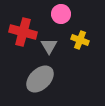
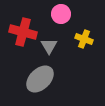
yellow cross: moved 4 px right, 1 px up
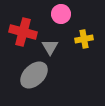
yellow cross: rotated 30 degrees counterclockwise
gray triangle: moved 1 px right, 1 px down
gray ellipse: moved 6 px left, 4 px up
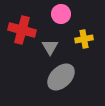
red cross: moved 1 px left, 2 px up
gray ellipse: moved 27 px right, 2 px down
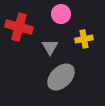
red cross: moved 3 px left, 3 px up
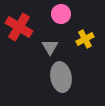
red cross: rotated 16 degrees clockwise
yellow cross: moved 1 px right; rotated 18 degrees counterclockwise
gray ellipse: rotated 56 degrees counterclockwise
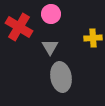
pink circle: moved 10 px left
yellow cross: moved 8 px right, 1 px up; rotated 24 degrees clockwise
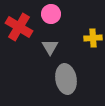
gray ellipse: moved 5 px right, 2 px down
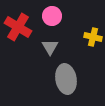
pink circle: moved 1 px right, 2 px down
red cross: moved 1 px left
yellow cross: moved 1 px up; rotated 18 degrees clockwise
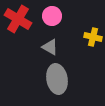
red cross: moved 8 px up
gray triangle: rotated 30 degrees counterclockwise
gray ellipse: moved 9 px left
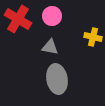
gray triangle: rotated 18 degrees counterclockwise
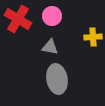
yellow cross: rotated 18 degrees counterclockwise
